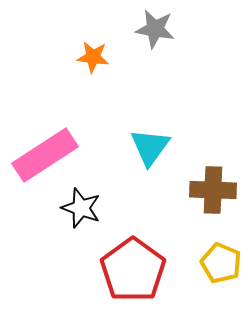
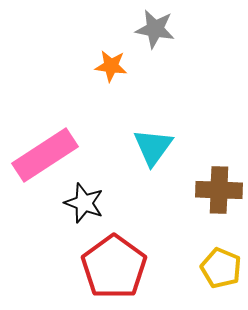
orange star: moved 18 px right, 9 px down
cyan triangle: moved 3 px right
brown cross: moved 6 px right
black star: moved 3 px right, 5 px up
yellow pentagon: moved 5 px down
red pentagon: moved 19 px left, 3 px up
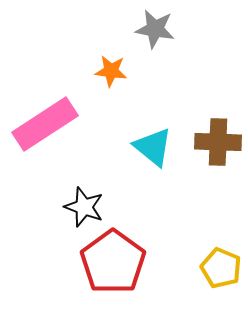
orange star: moved 5 px down
cyan triangle: rotated 27 degrees counterclockwise
pink rectangle: moved 31 px up
brown cross: moved 1 px left, 48 px up
black star: moved 4 px down
red pentagon: moved 1 px left, 5 px up
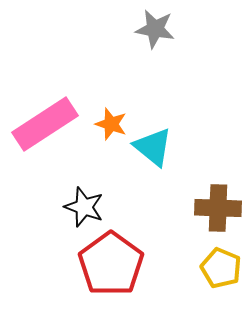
orange star: moved 53 px down; rotated 12 degrees clockwise
brown cross: moved 66 px down
red pentagon: moved 2 px left, 2 px down
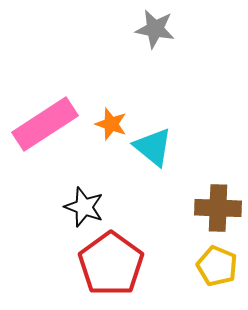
yellow pentagon: moved 4 px left, 2 px up
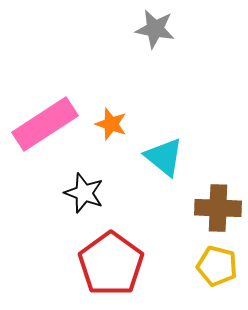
cyan triangle: moved 11 px right, 10 px down
black star: moved 14 px up
yellow pentagon: rotated 9 degrees counterclockwise
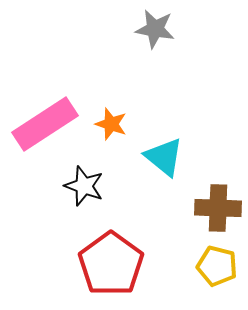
black star: moved 7 px up
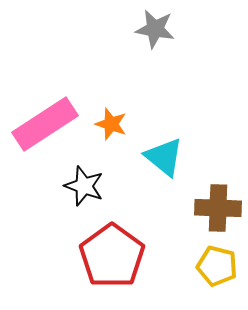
red pentagon: moved 1 px right, 8 px up
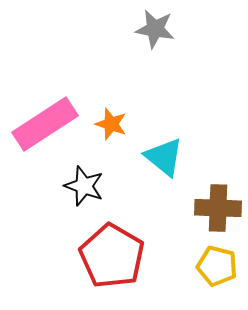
red pentagon: rotated 6 degrees counterclockwise
